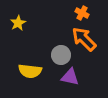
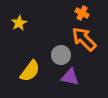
yellow star: moved 1 px right
yellow semicircle: rotated 60 degrees counterclockwise
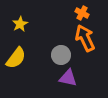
yellow star: moved 1 px right, 1 px down
orange arrow: moved 1 px right, 1 px up; rotated 20 degrees clockwise
yellow semicircle: moved 14 px left, 13 px up
purple triangle: moved 2 px left, 1 px down
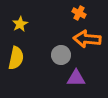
orange cross: moved 3 px left
orange arrow: moved 2 px right, 1 px down; rotated 60 degrees counterclockwise
yellow semicircle: rotated 25 degrees counterclockwise
purple triangle: moved 8 px right; rotated 12 degrees counterclockwise
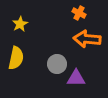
gray circle: moved 4 px left, 9 px down
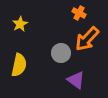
orange arrow: rotated 52 degrees counterclockwise
yellow semicircle: moved 3 px right, 7 px down
gray circle: moved 4 px right, 11 px up
purple triangle: moved 2 px down; rotated 36 degrees clockwise
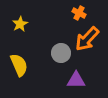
yellow semicircle: rotated 35 degrees counterclockwise
purple triangle: rotated 36 degrees counterclockwise
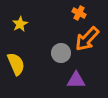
yellow semicircle: moved 3 px left, 1 px up
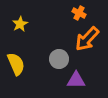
gray circle: moved 2 px left, 6 px down
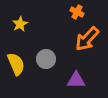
orange cross: moved 2 px left, 1 px up
gray circle: moved 13 px left
